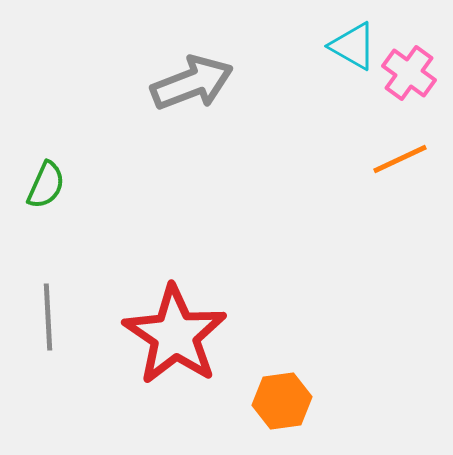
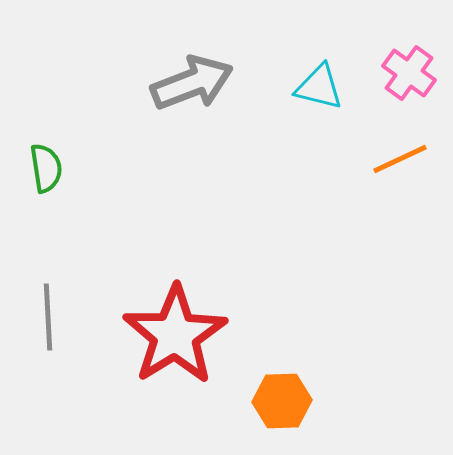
cyan triangle: moved 34 px left, 41 px down; rotated 16 degrees counterclockwise
green semicircle: moved 17 px up; rotated 33 degrees counterclockwise
red star: rotated 6 degrees clockwise
orange hexagon: rotated 6 degrees clockwise
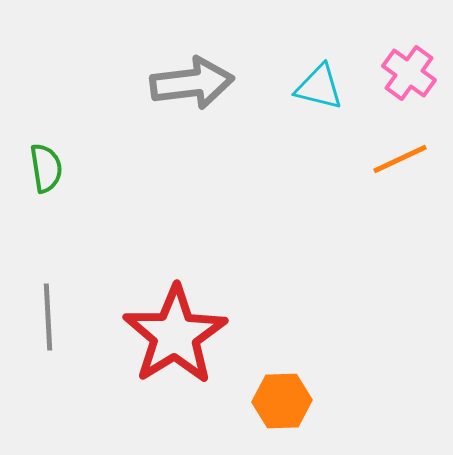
gray arrow: rotated 14 degrees clockwise
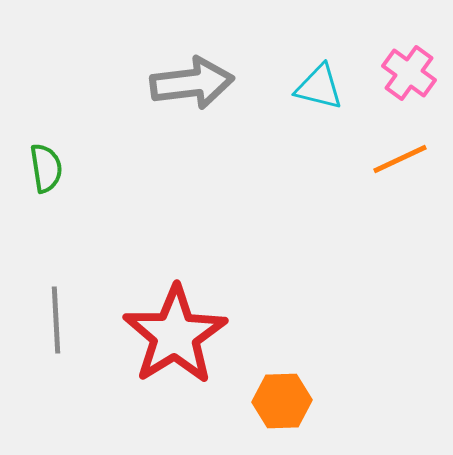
gray line: moved 8 px right, 3 px down
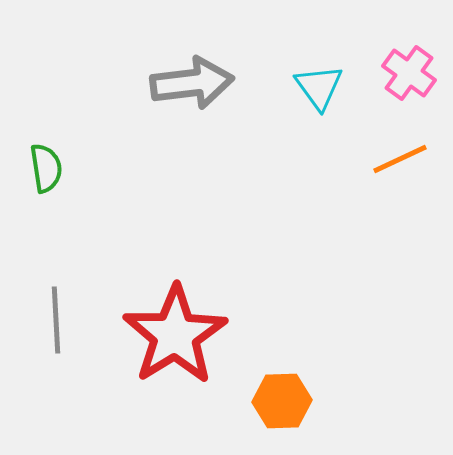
cyan triangle: rotated 40 degrees clockwise
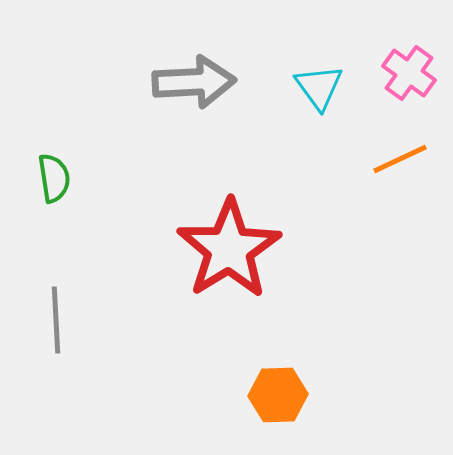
gray arrow: moved 2 px right, 1 px up; rotated 4 degrees clockwise
green semicircle: moved 8 px right, 10 px down
red star: moved 54 px right, 86 px up
orange hexagon: moved 4 px left, 6 px up
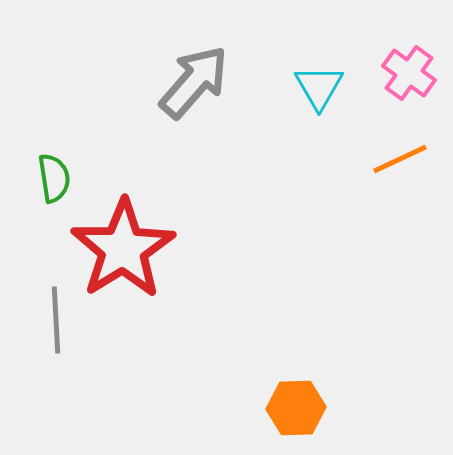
gray arrow: rotated 46 degrees counterclockwise
cyan triangle: rotated 6 degrees clockwise
red star: moved 106 px left
orange hexagon: moved 18 px right, 13 px down
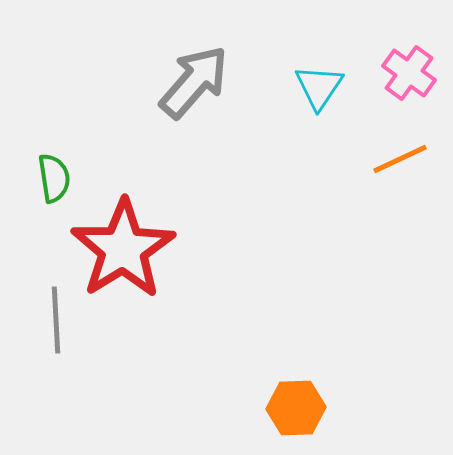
cyan triangle: rotated 4 degrees clockwise
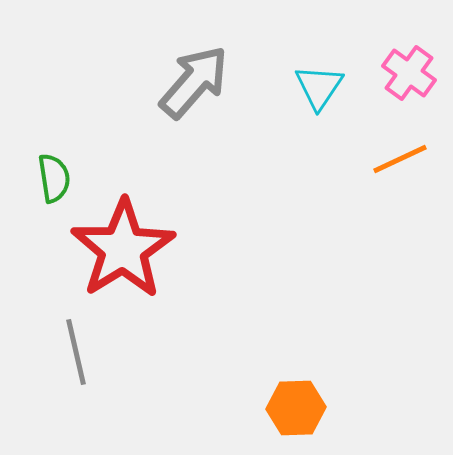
gray line: moved 20 px right, 32 px down; rotated 10 degrees counterclockwise
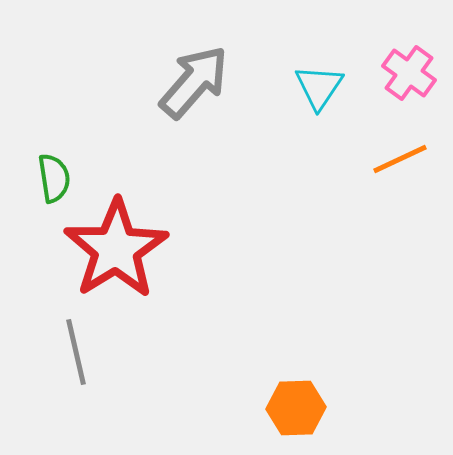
red star: moved 7 px left
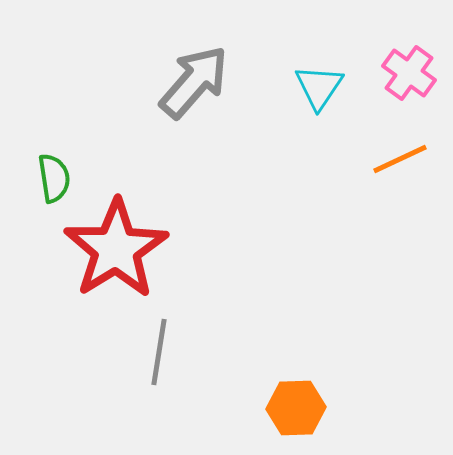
gray line: moved 83 px right; rotated 22 degrees clockwise
